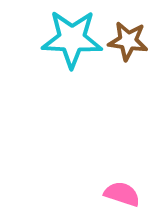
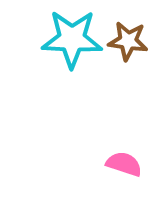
pink semicircle: moved 2 px right, 30 px up
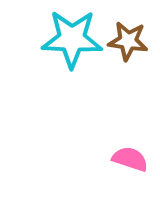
pink semicircle: moved 6 px right, 5 px up
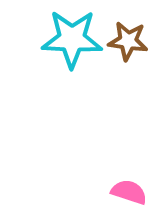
pink semicircle: moved 1 px left, 33 px down
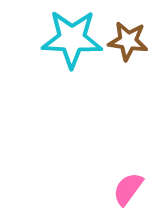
pink semicircle: moved 1 px left, 3 px up; rotated 72 degrees counterclockwise
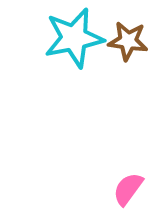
cyan star: moved 2 px right, 1 px up; rotated 14 degrees counterclockwise
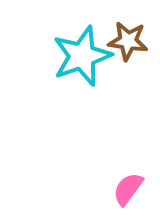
cyan star: moved 8 px right, 18 px down; rotated 8 degrees counterclockwise
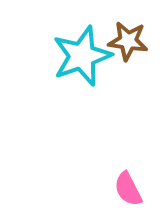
pink semicircle: rotated 63 degrees counterclockwise
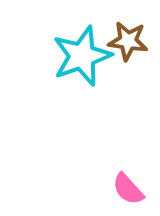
pink semicircle: rotated 15 degrees counterclockwise
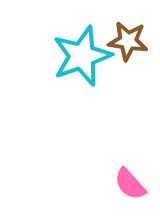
pink semicircle: moved 2 px right, 5 px up
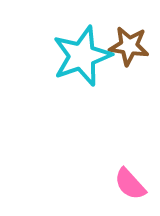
brown star: moved 1 px right, 5 px down
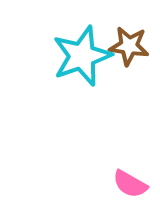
pink semicircle: rotated 18 degrees counterclockwise
